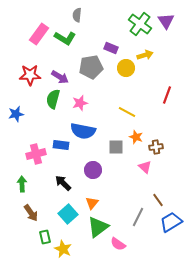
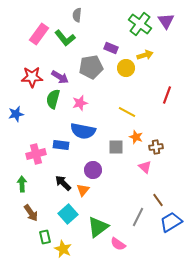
green L-shape: rotated 20 degrees clockwise
red star: moved 2 px right, 2 px down
orange triangle: moved 9 px left, 13 px up
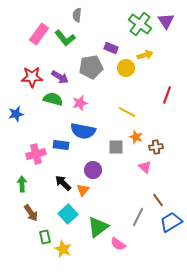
green semicircle: rotated 90 degrees clockwise
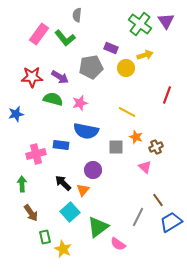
blue semicircle: moved 3 px right
brown cross: rotated 16 degrees counterclockwise
cyan square: moved 2 px right, 2 px up
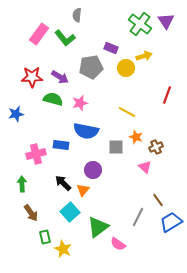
yellow arrow: moved 1 px left, 1 px down
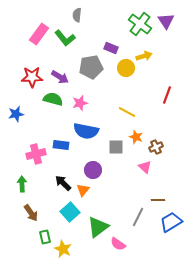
brown line: rotated 56 degrees counterclockwise
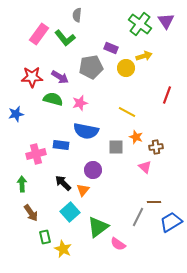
brown cross: rotated 16 degrees clockwise
brown line: moved 4 px left, 2 px down
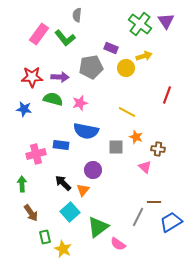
purple arrow: rotated 30 degrees counterclockwise
blue star: moved 8 px right, 5 px up; rotated 21 degrees clockwise
brown cross: moved 2 px right, 2 px down; rotated 16 degrees clockwise
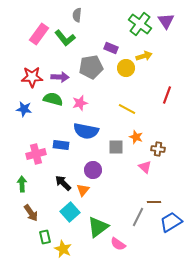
yellow line: moved 3 px up
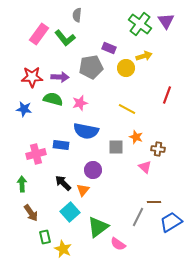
purple rectangle: moved 2 px left
